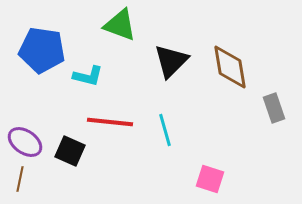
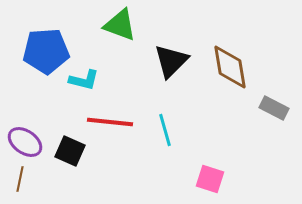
blue pentagon: moved 4 px right, 1 px down; rotated 12 degrees counterclockwise
cyan L-shape: moved 4 px left, 4 px down
gray rectangle: rotated 44 degrees counterclockwise
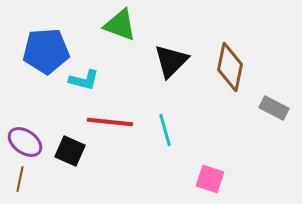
brown diamond: rotated 21 degrees clockwise
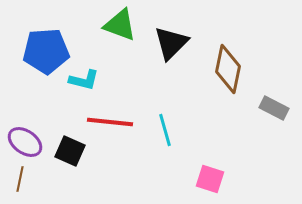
black triangle: moved 18 px up
brown diamond: moved 2 px left, 2 px down
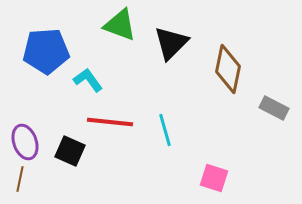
cyan L-shape: moved 4 px right; rotated 140 degrees counterclockwise
purple ellipse: rotated 36 degrees clockwise
pink square: moved 4 px right, 1 px up
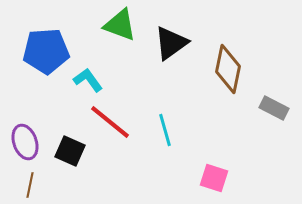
black triangle: rotated 9 degrees clockwise
red line: rotated 33 degrees clockwise
brown line: moved 10 px right, 6 px down
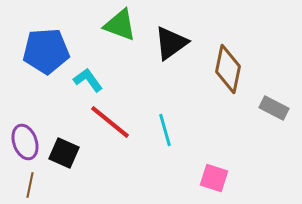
black square: moved 6 px left, 2 px down
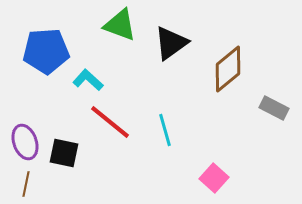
brown diamond: rotated 39 degrees clockwise
cyan L-shape: rotated 12 degrees counterclockwise
black square: rotated 12 degrees counterclockwise
pink square: rotated 24 degrees clockwise
brown line: moved 4 px left, 1 px up
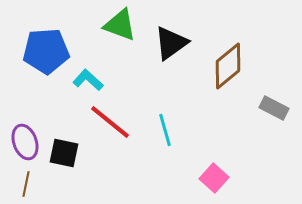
brown diamond: moved 3 px up
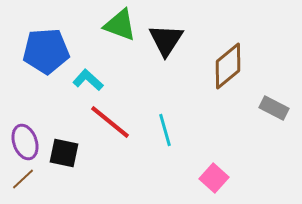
black triangle: moved 5 px left, 3 px up; rotated 21 degrees counterclockwise
brown line: moved 3 px left, 5 px up; rotated 35 degrees clockwise
